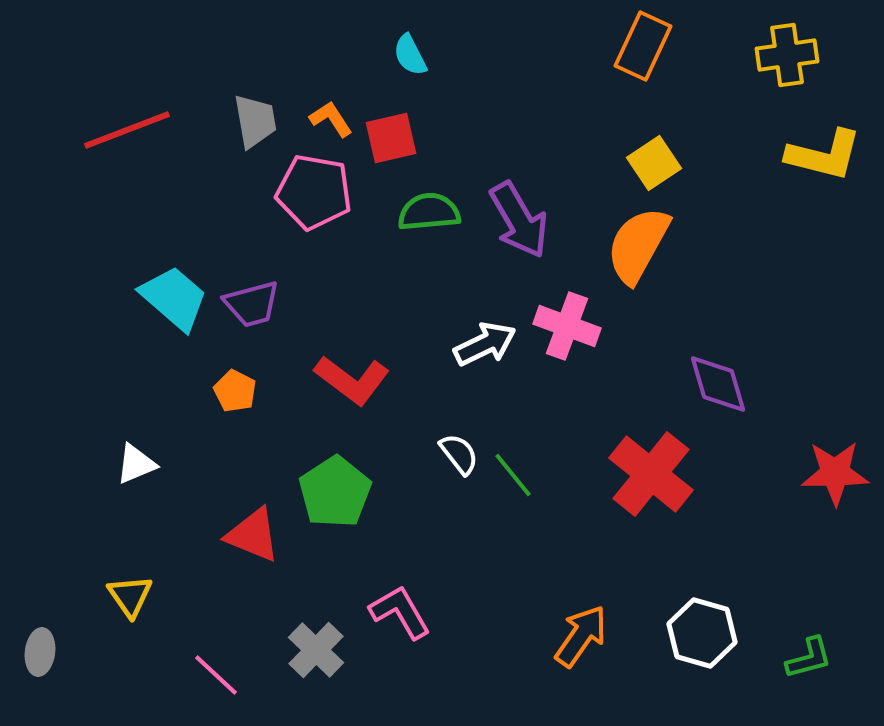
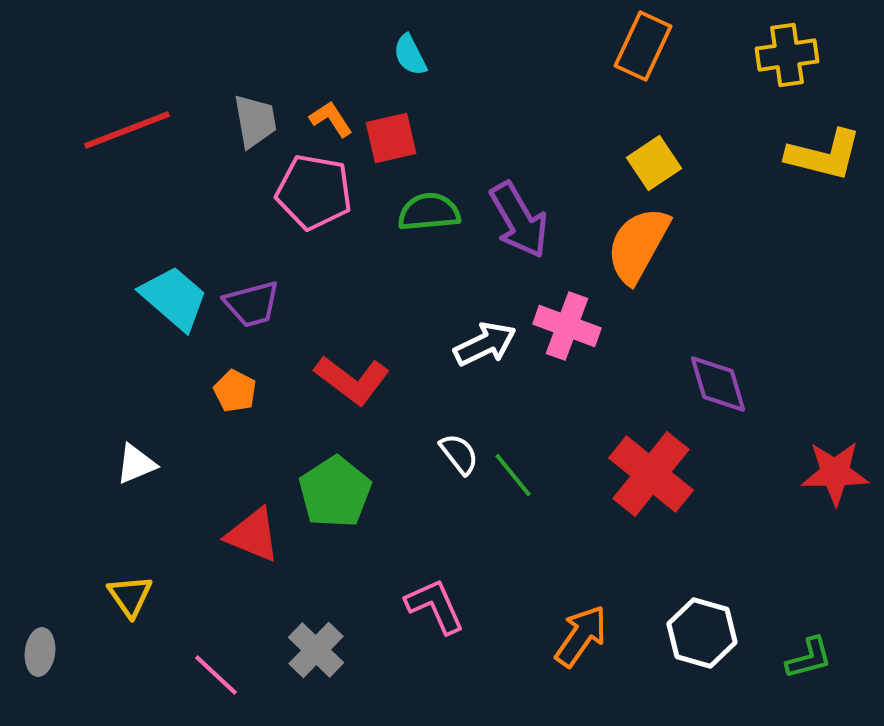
pink L-shape: moved 35 px right, 6 px up; rotated 6 degrees clockwise
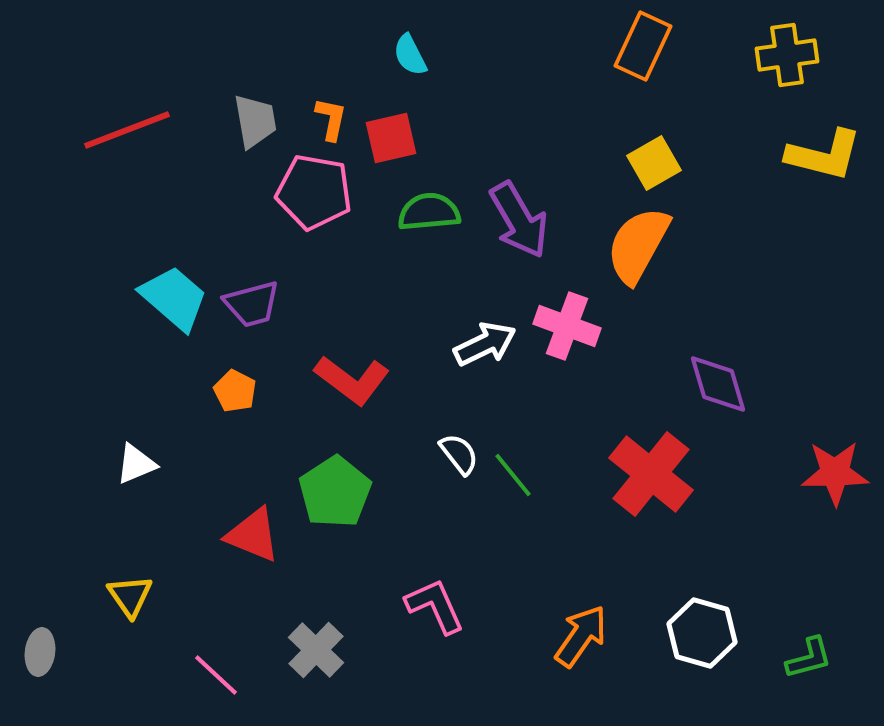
orange L-shape: rotated 45 degrees clockwise
yellow square: rotated 4 degrees clockwise
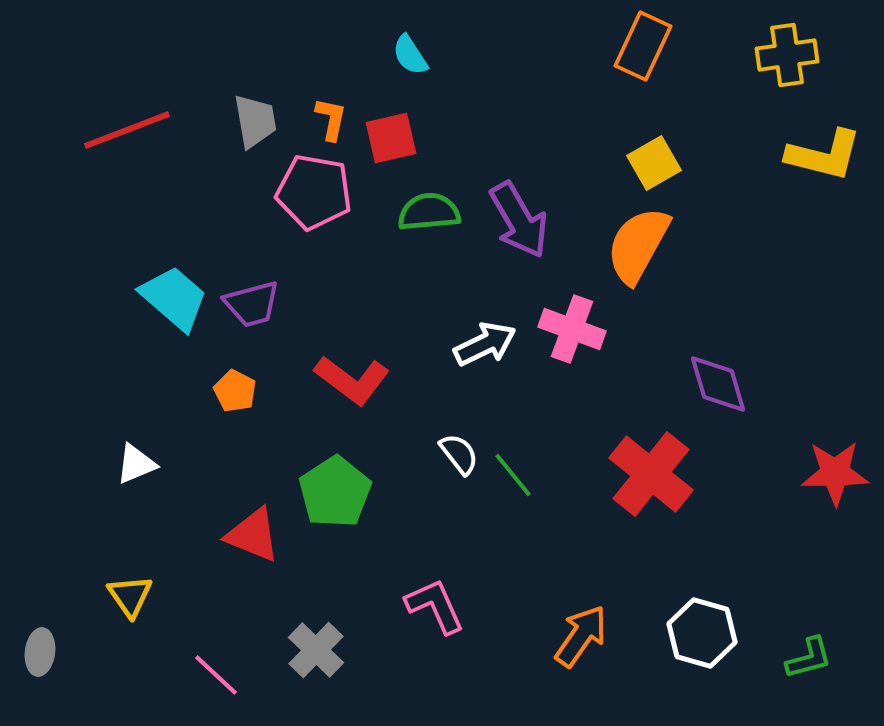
cyan semicircle: rotated 6 degrees counterclockwise
pink cross: moved 5 px right, 3 px down
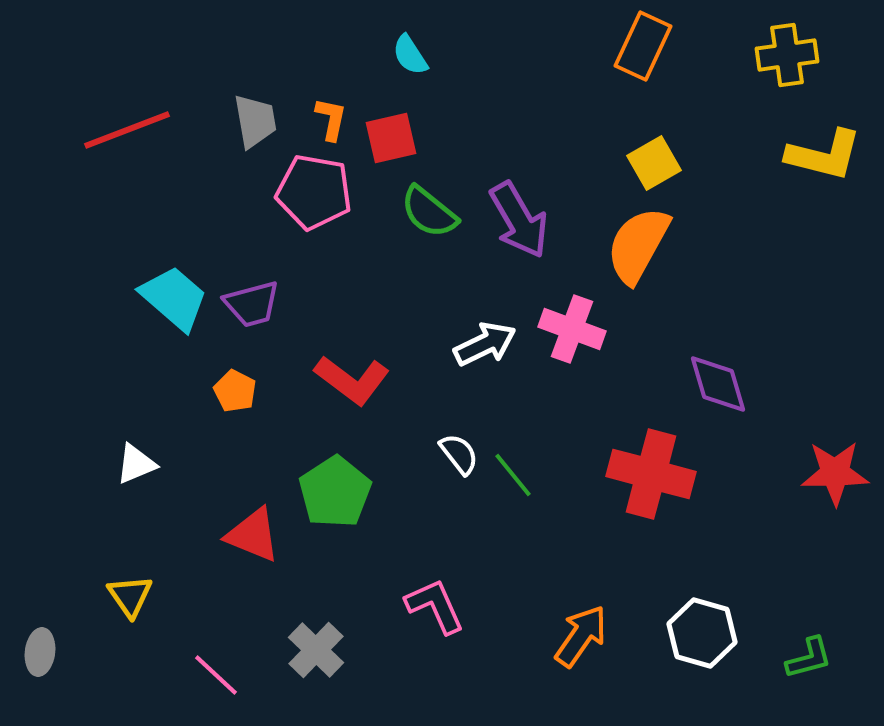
green semicircle: rotated 136 degrees counterclockwise
red cross: rotated 24 degrees counterclockwise
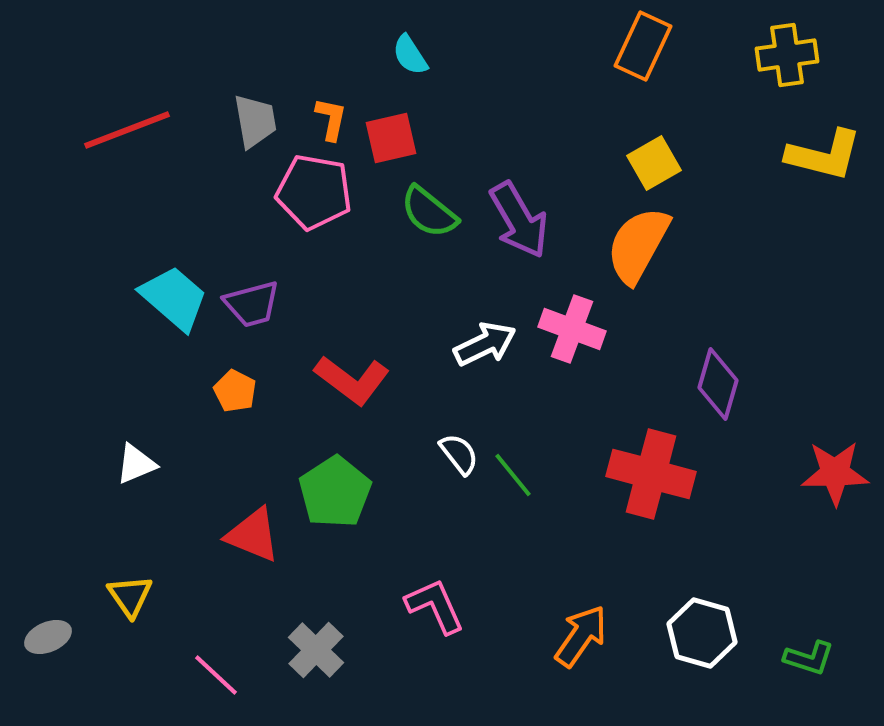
purple diamond: rotated 32 degrees clockwise
gray ellipse: moved 8 px right, 15 px up; rotated 60 degrees clockwise
green L-shape: rotated 33 degrees clockwise
